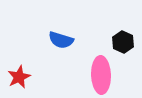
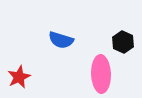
pink ellipse: moved 1 px up
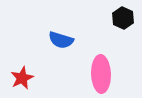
black hexagon: moved 24 px up
red star: moved 3 px right, 1 px down
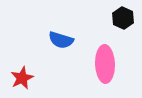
pink ellipse: moved 4 px right, 10 px up
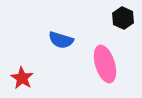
pink ellipse: rotated 15 degrees counterclockwise
red star: rotated 15 degrees counterclockwise
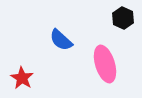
blue semicircle: rotated 25 degrees clockwise
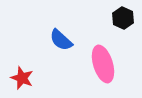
pink ellipse: moved 2 px left
red star: rotated 10 degrees counterclockwise
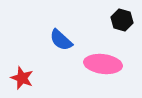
black hexagon: moved 1 px left, 2 px down; rotated 10 degrees counterclockwise
pink ellipse: rotated 66 degrees counterclockwise
